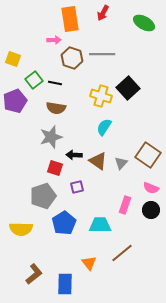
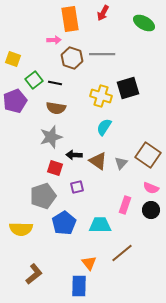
black square: rotated 25 degrees clockwise
blue rectangle: moved 14 px right, 2 px down
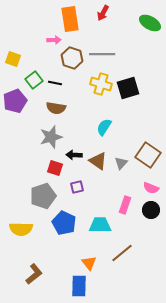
green ellipse: moved 6 px right
yellow cross: moved 12 px up
blue pentagon: rotated 15 degrees counterclockwise
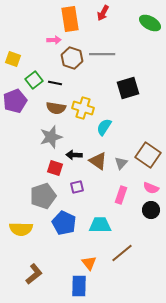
yellow cross: moved 18 px left, 24 px down
pink rectangle: moved 4 px left, 10 px up
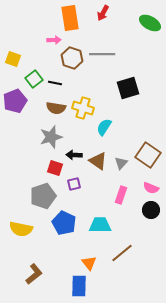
orange rectangle: moved 1 px up
green square: moved 1 px up
purple square: moved 3 px left, 3 px up
yellow semicircle: rotated 10 degrees clockwise
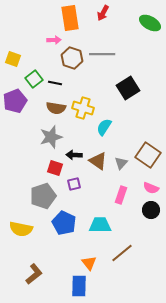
black square: rotated 15 degrees counterclockwise
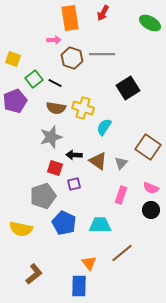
black line: rotated 16 degrees clockwise
brown square: moved 8 px up
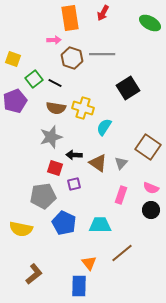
brown triangle: moved 2 px down
gray pentagon: rotated 10 degrees clockwise
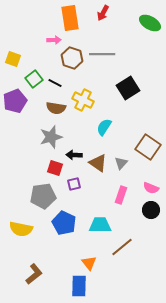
yellow cross: moved 8 px up; rotated 10 degrees clockwise
brown line: moved 6 px up
